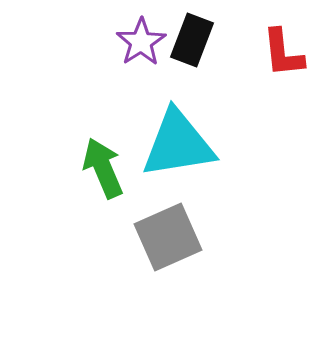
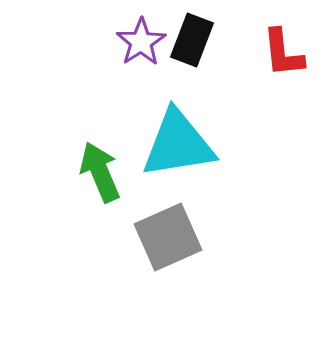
green arrow: moved 3 px left, 4 px down
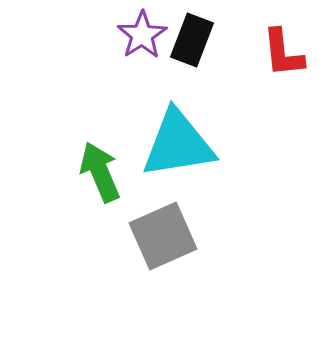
purple star: moved 1 px right, 7 px up
gray square: moved 5 px left, 1 px up
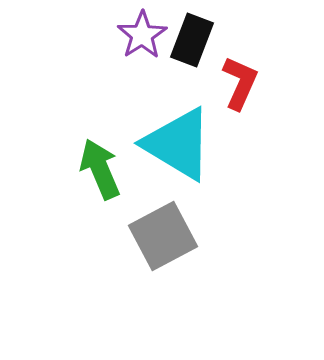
red L-shape: moved 43 px left, 30 px down; rotated 150 degrees counterclockwise
cyan triangle: rotated 40 degrees clockwise
green arrow: moved 3 px up
gray square: rotated 4 degrees counterclockwise
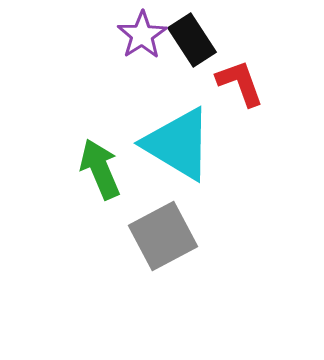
black rectangle: rotated 54 degrees counterclockwise
red L-shape: rotated 44 degrees counterclockwise
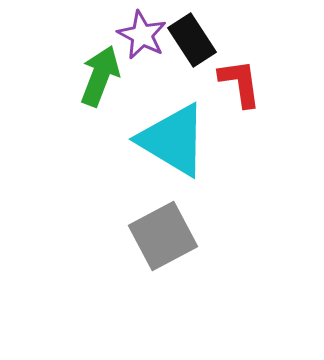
purple star: rotated 12 degrees counterclockwise
red L-shape: rotated 12 degrees clockwise
cyan triangle: moved 5 px left, 4 px up
green arrow: moved 93 px up; rotated 44 degrees clockwise
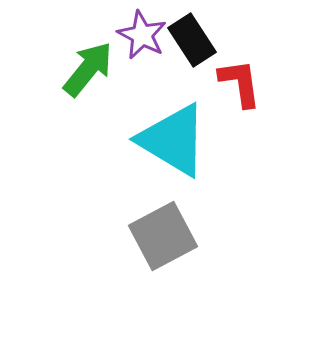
green arrow: moved 12 px left, 7 px up; rotated 18 degrees clockwise
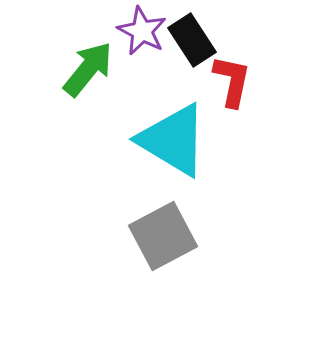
purple star: moved 4 px up
red L-shape: moved 8 px left, 2 px up; rotated 20 degrees clockwise
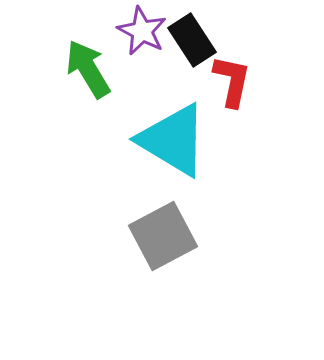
green arrow: rotated 70 degrees counterclockwise
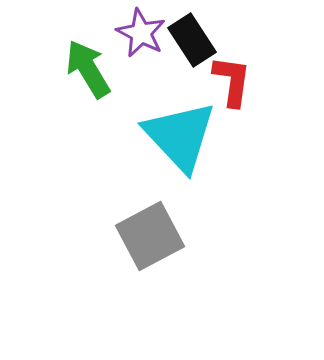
purple star: moved 1 px left, 2 px down
red L-shape: rotated 4 degrees counterclockwise
cyan triangle: moved 7 px right, 4 px up; rotated 16 degrees clockwise
gray square: moved 13 px left
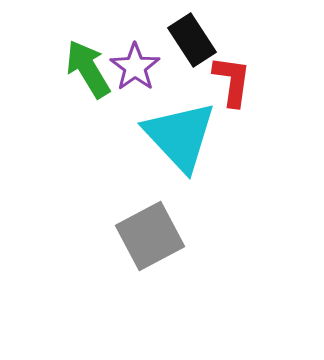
purple star: moved 6 px left, 34 px down; rotated 9 degrees clockwise
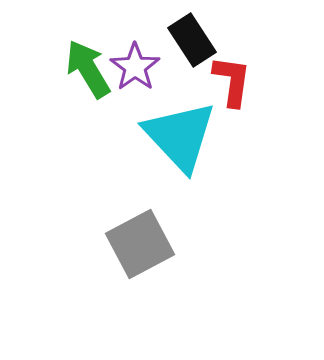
gray square: moved 10 px left, 8 px down
